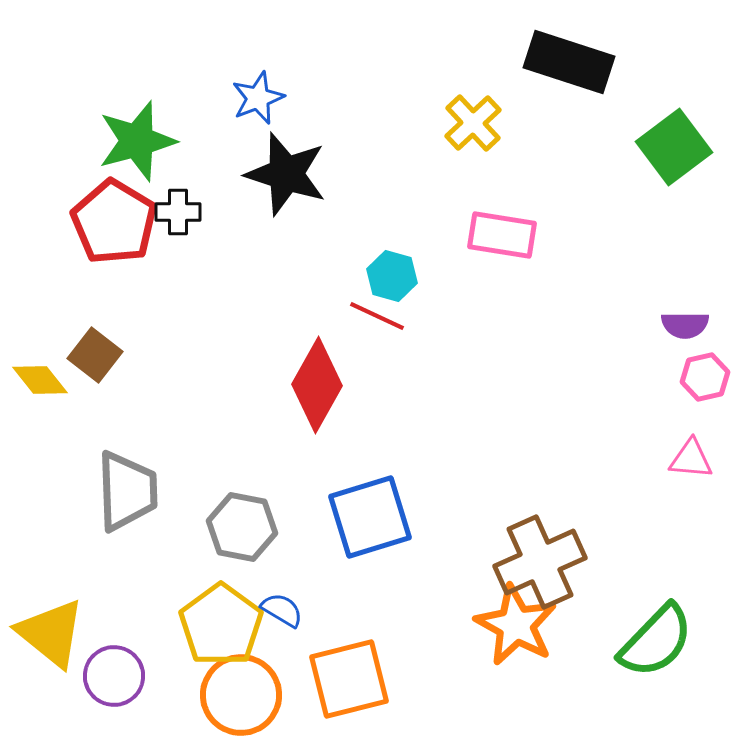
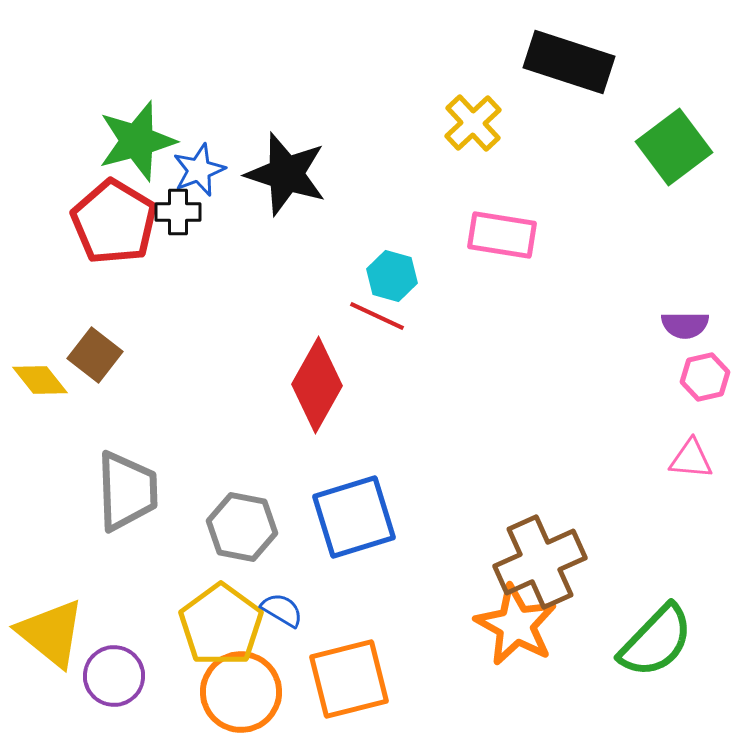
blue star: moved 59 px left, 72 px down
blue square: moved 16 px left
orange circle: moved 3 px up
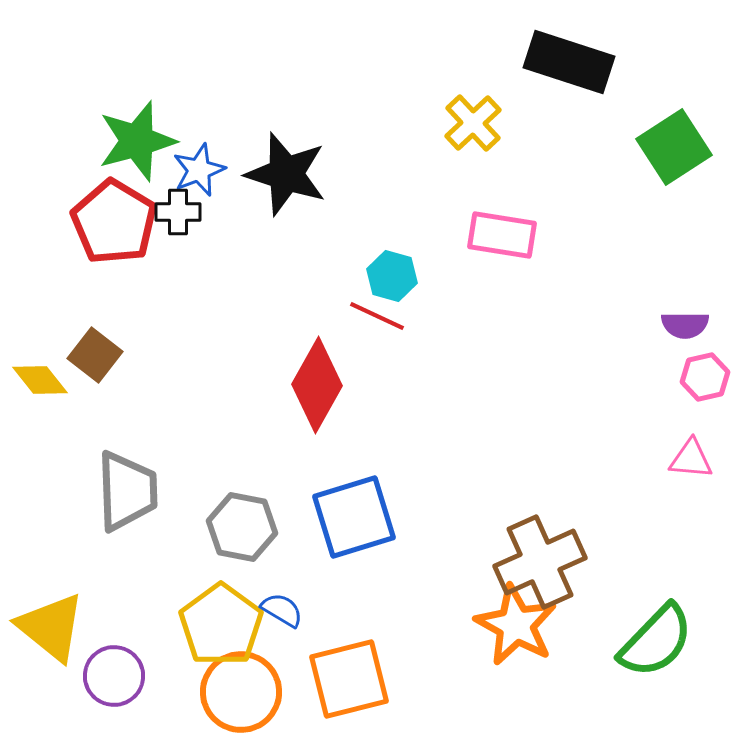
green square: rotated 4 degrees clockwise
yellow triangle: moved 6 px up
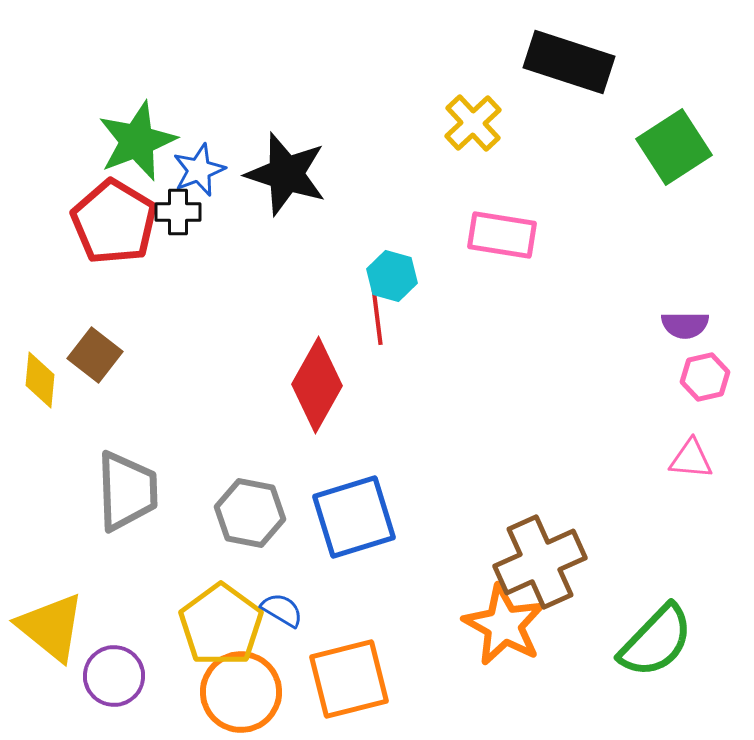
green star: rotated 6 degrees counterclockwise
red line: rotated 58 degrees clockwise
yellow diamond: rotated 44 degrees clockwise
gray hexagon: moved 8 px right, 14 px up
orange star: moved 12 px left
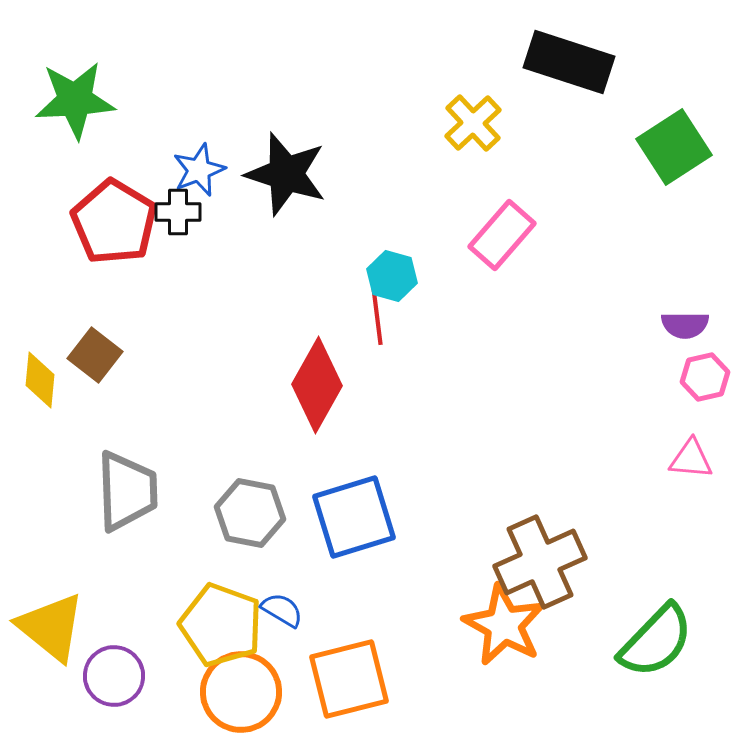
green star: moved 62 px left, 41 px up; rotated 18 degrees clockwise
pink rectangle: rotated 58 degrees counterclockwise
yellow pentagon: rotated 16 degrees counterclockwise
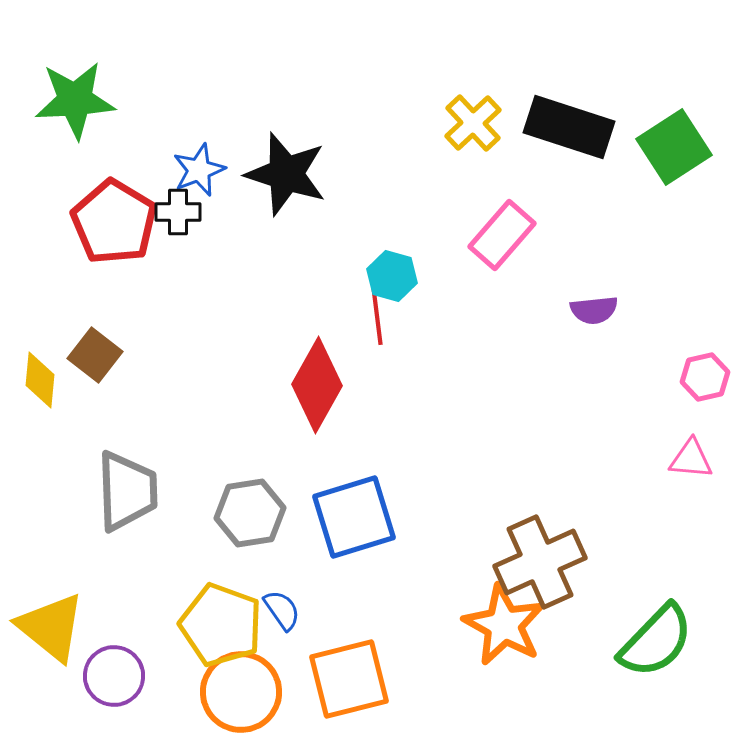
black rectangle: moved 65 px down
purple semicircle: moved 91 px left, 15 px up; rotated 6 degrees counterclockwise
gray hexagon: rotated 20 degrees counterclockwise
blue semicircle: rotated 24 degrees clockwise
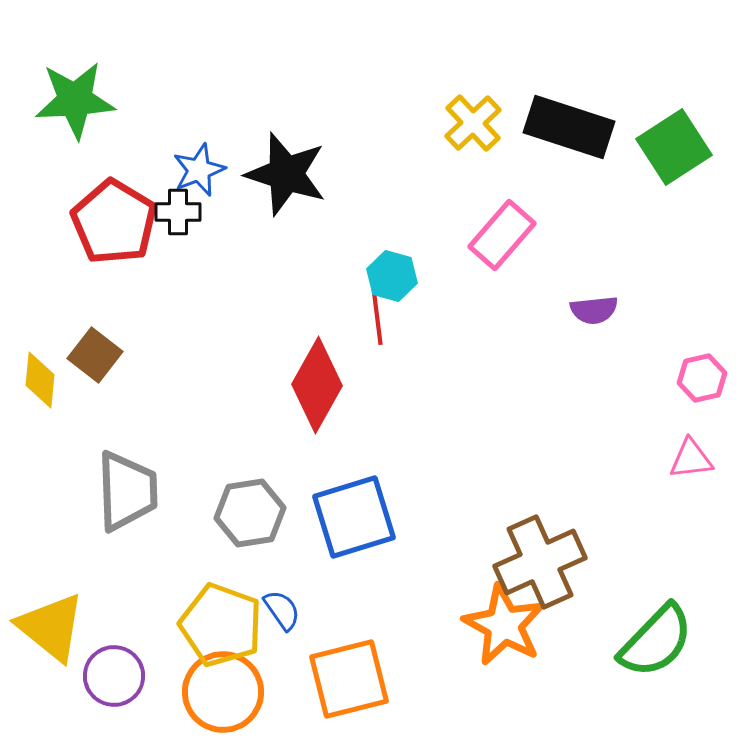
pink hexagon: moved 3 px left, 1 px down
pink triangle: rotated 12 degrees counterclockwise
orange circle: moved 18 px left
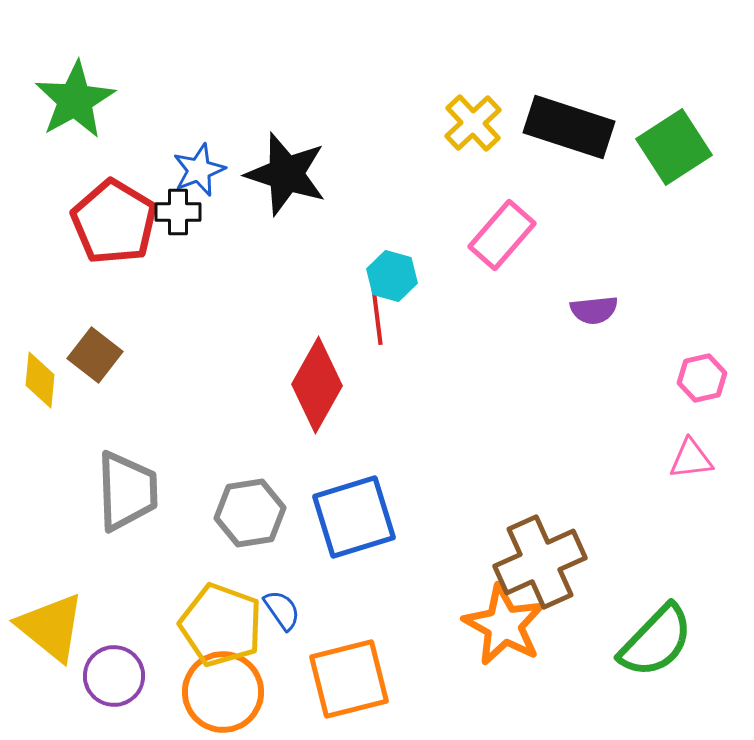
green star: rotated 26 degrees counterclockwise
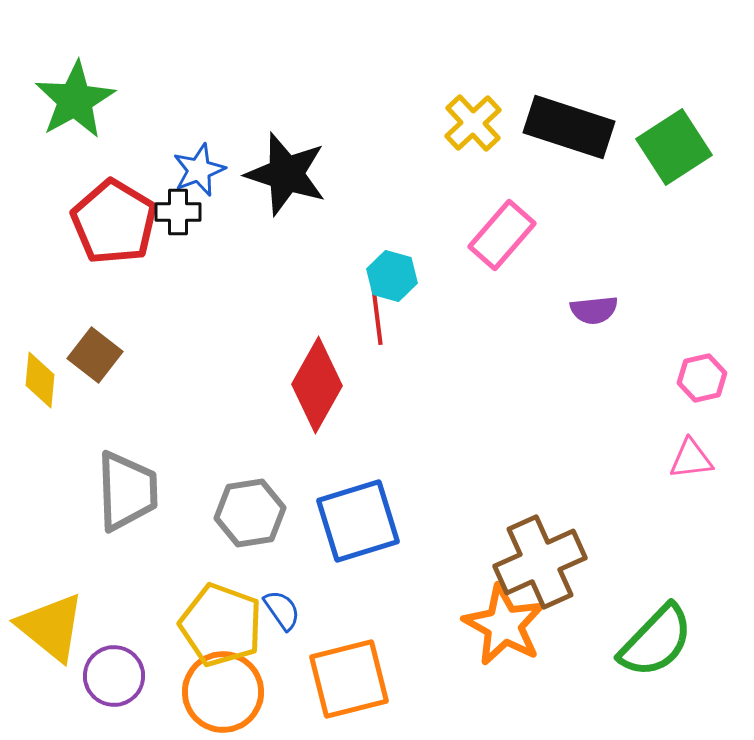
blue square: moved 4 px right, 4 px down
